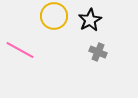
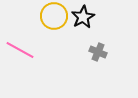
black star: moved 7 px left, 3 px up
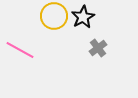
gray cross: moved 4 px up; rotated 30 degrees clockwise
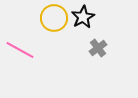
yellow circle: moved 2 px down
